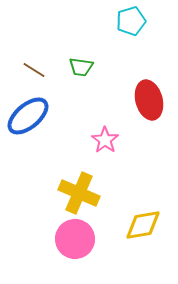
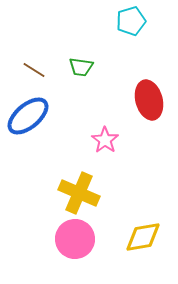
yellow diamond: moved 12 px down
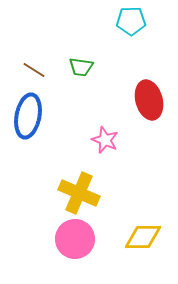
cyan pentagon: rotated 16 degrees clockwise
blue ellipse: rotated 39 degrees counterclockwise
pink star: rotated 12 degrees counterclockwise
yellow diamond: rotated 9 degrees clockwise
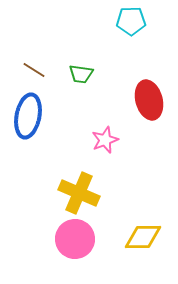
green trapezoid: moved 7 px down
pink star: rotated 28 degrees clockwise
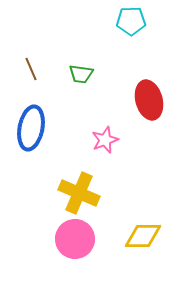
brown line: moved 3 px left, 1 px up; rotated 35 degrees clockwise
blue ellipse: moved 3 px right, 12 px down
yellow diamond: moved 1 px up
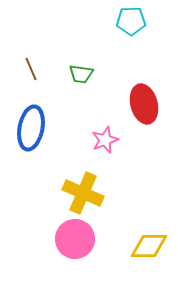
red ellipse: moved 5 px left, 4 px down
yellow cross: moved 4 px right
yellow diamond: moved 6 px right, 10 px down
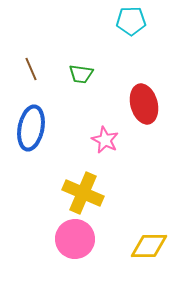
pink star: rotated 24 degrees counterclockwise
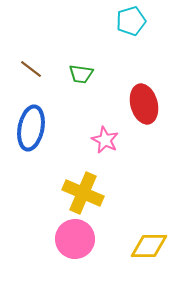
cyan pentagon: rotated 16 degrees counterclockwise
brown line: rotated 30 degrees counterclockwise
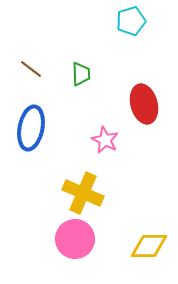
green trapezoid: rotated 100 degrees counterclockwise
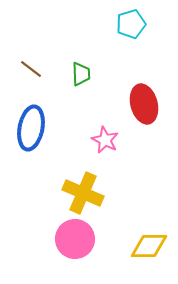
cyan pentagon: moved 3 px down
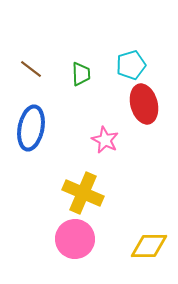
cyan pentagon: moved 41 px down
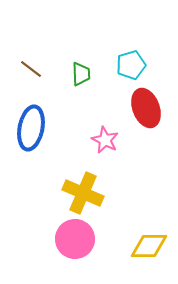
red ellipse: moved 2 px right, 4 px down; rotated 6 degrees counterclockwise
